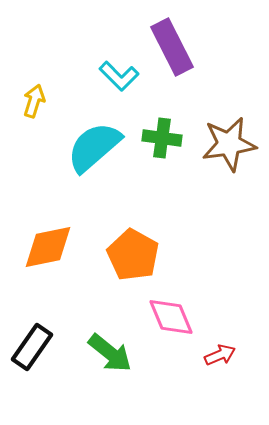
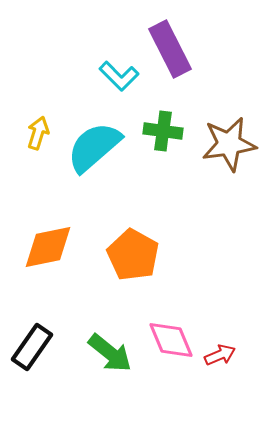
purple rectangle: moved 2 px left, 2 px down
yellow arrow: moved 4 px right, 32 px down
green cross: moved 1 px right, 7 px up
pink diamond: moved 23 px down
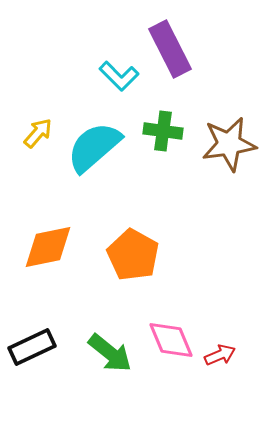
yellow arrow: rotated 24 degrees clockwise
black rectangle: rotated 30 degrees clockwise
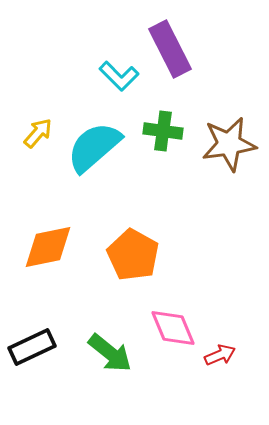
pink diamond: moved 2 px right, 12 px up
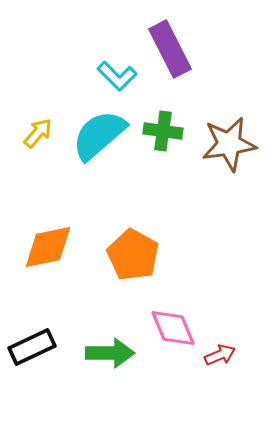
cyan L-shape: moved 2 px left
cyan semicircle: moved 5 px right, 12 px up
green arrow: rotated 39 degrees counterclockwise
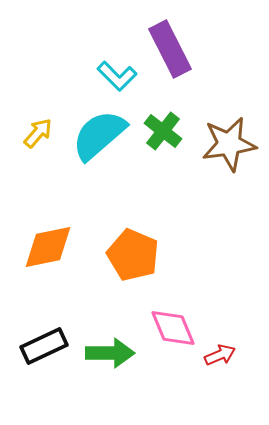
green cross: rotated 30 degrees clockwise
orange pentagon: rotated 6 degrees counterclockwise
black rectangle: moved 12 px right, 1 px up
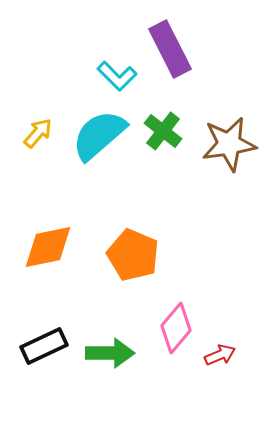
pink diamond: moved 3 px right; rotated 63 degrees clockwise
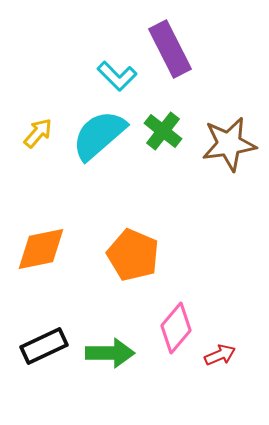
orange diamond: moved 7 px left, 2 px down
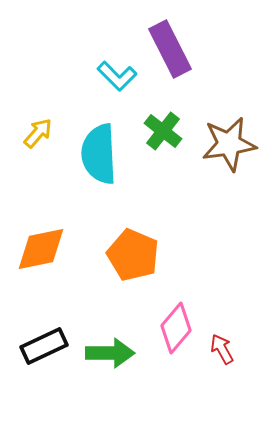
cyan semicircle: moved 19 px down; rotated 52 degrees counterclockwise
red arrow: moved 2 px right, 6 px up; rotated 96 degrees counterclockwise
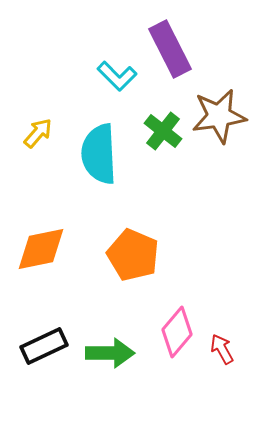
brown star: moved 10 px left, 28 px up
pink diamond: moved 1 px right, 4 px down
